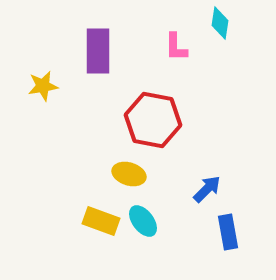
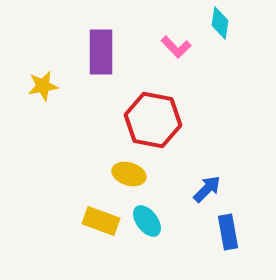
pink L-shape: rotated 44 degrees counterclockwise
purple rectangle: moved 3 px right, 1 px down
cyan ellipse: moved 4 px right
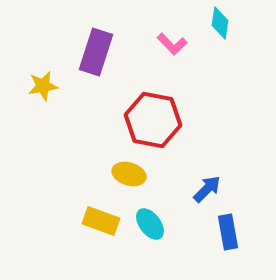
pink L-shape: moved 4 px left, 3 px up
purple rectangle: moved 5 px left; rotated 18 degrees clockwise
cyan ellipse: moved 3 px right, 3 px down
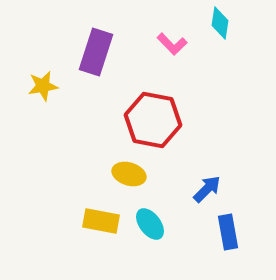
yellow rectangle: rotated 9 degrees counterclockwise
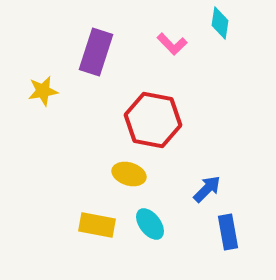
yellow star: moved 5 px down
yellow rectangle: moved 4 px left, 4 px down
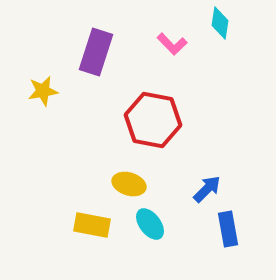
yellow ellipse: moved 10 px down
yellow rectangle: moved 5 px left
blue rectangle: moved 3 px up
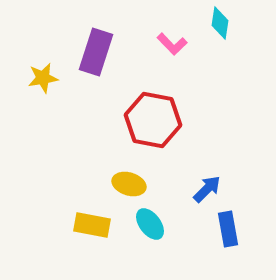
yellow star: moved 13 px up
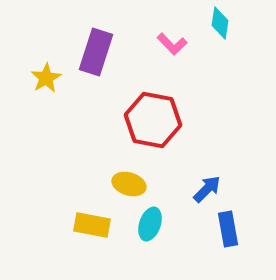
yellow star: moved 3 px right; rotated 20 degrees counterclockwise
cyan ellipse: rotated 56 degrees clockwise
